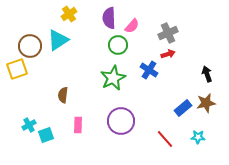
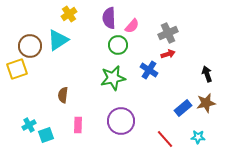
green star: rotated 15 degrees clockwise
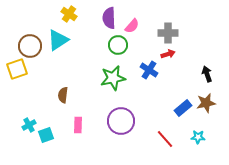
yellow cross: rotated 21 degrees counterclockwise
gray cross: rotated 24 degrees clockwise
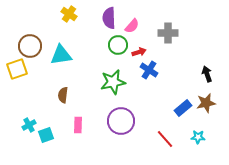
cyan triangle: moved 3 px right, 15 px down; rotated 25 degrees clockwise
red arrow: moved 29 px left, 2 px up
green star: moved 4 px down
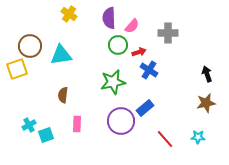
blue rectangle: moved 38 px left
pink rectangle: moved 1 px left, 1 px up
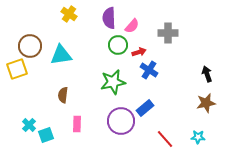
cyan cross: rotated 16 degrees counterclockwise
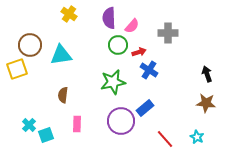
brown circle: moved 1 px up
brown star: rotated 18 degrees clockwise
cyan star: moved 1 px left; rotated 24 degrees clockwise
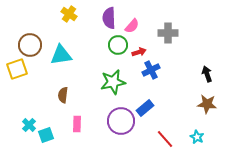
blue cross: moved 2 px right; rotated 30 degrees clockwise
brown star: moved 1 px right, 1 px down
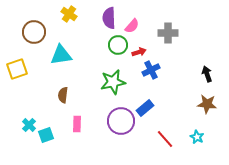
brown circle: moved 4 px right, 13 px up
